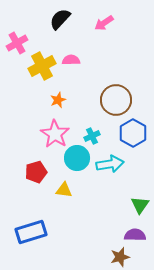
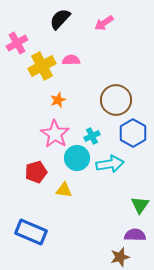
blue rectangle: rotated 40 degrees clockwise
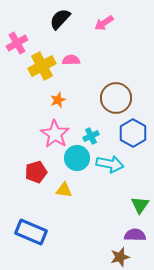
brown circle: moved 2 px up
cyan cross: moved 1 px left
cyan arrow: rotated 20 degrees clockwise
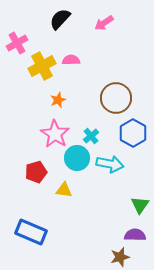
cyan cross: rotated 14 degrees counterclockwise
